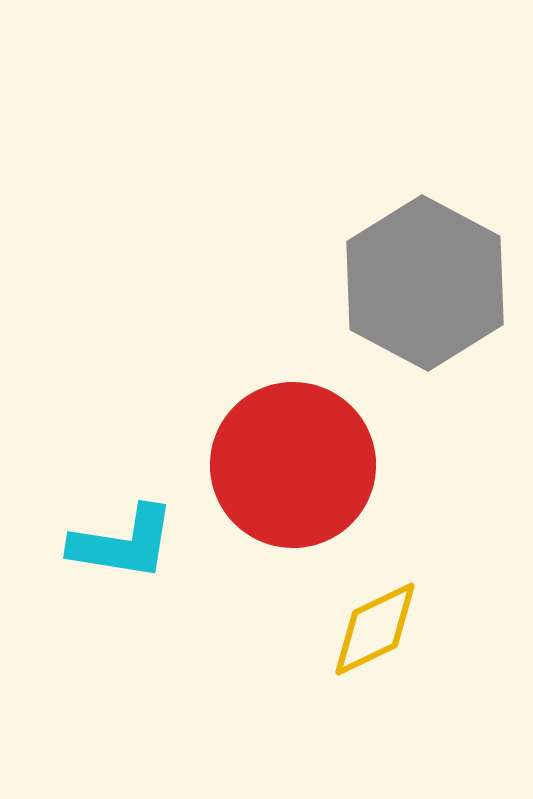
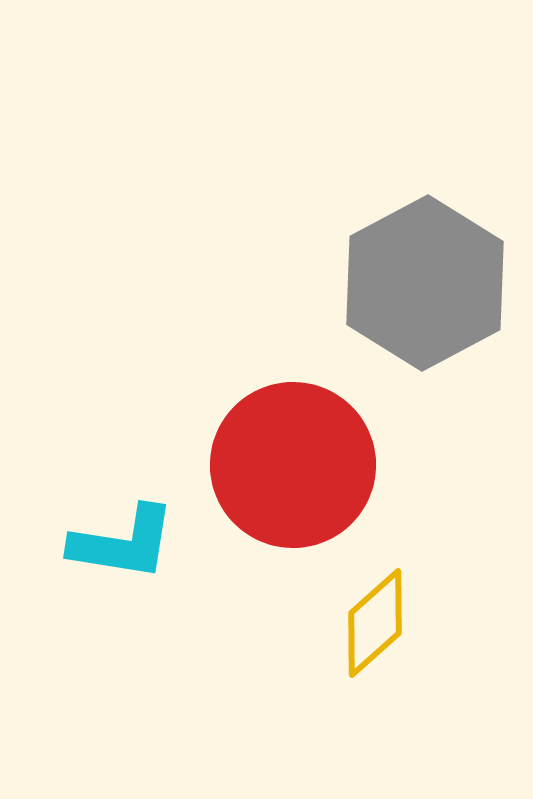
gray hexagon: rotated 4 degrees clockwise
yellow diamond: moved 6 px up; rotated 16 degrees counterclockwise
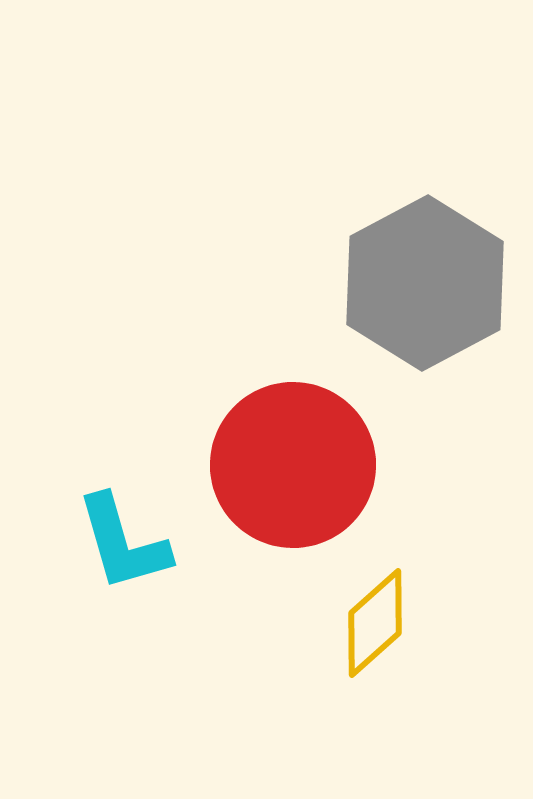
cyan L-shape: rotated 65 degrees clockwise
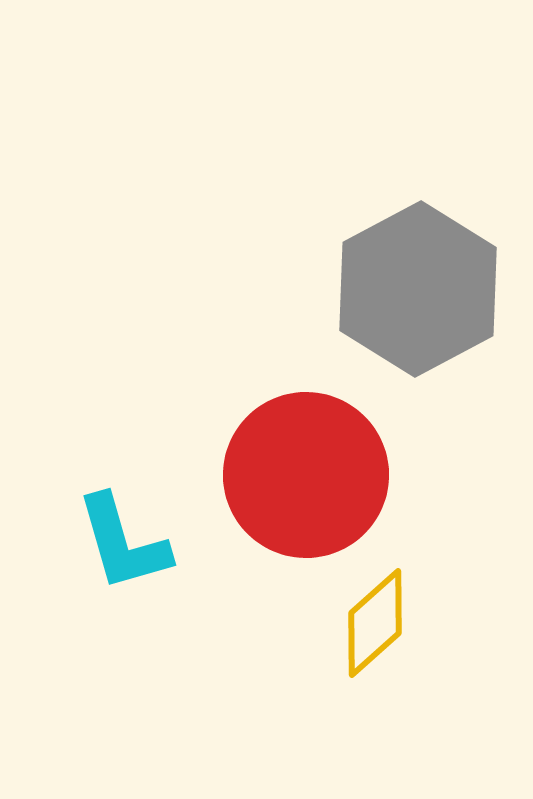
gray hexagon: moved 7 px left, 6 px down
red circle: moved 13 px right, 10 px down
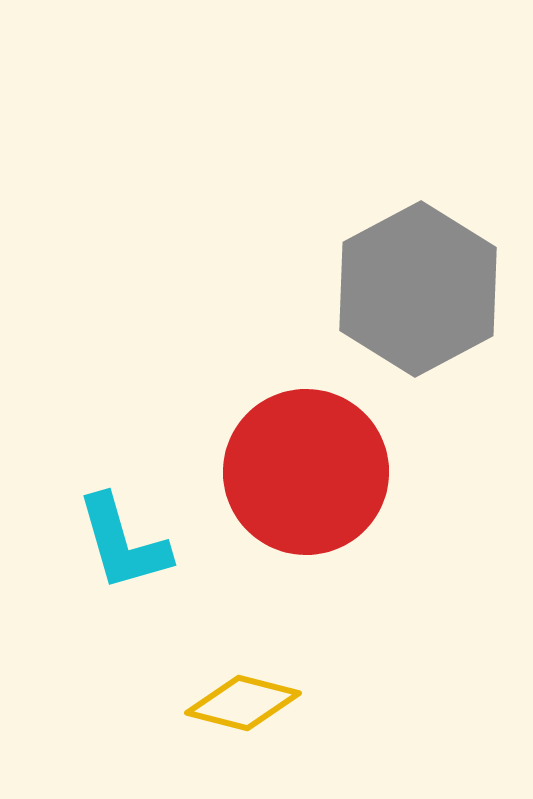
red circle: moved 3 px up
yellow diamond: moved 132 px left, 80 px down; rotated 56 degrees clockwise
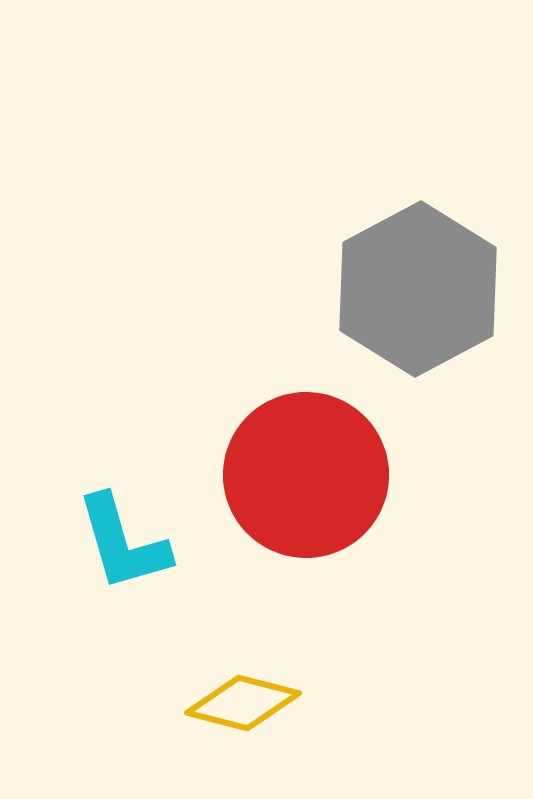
red circle: moved 3 px down
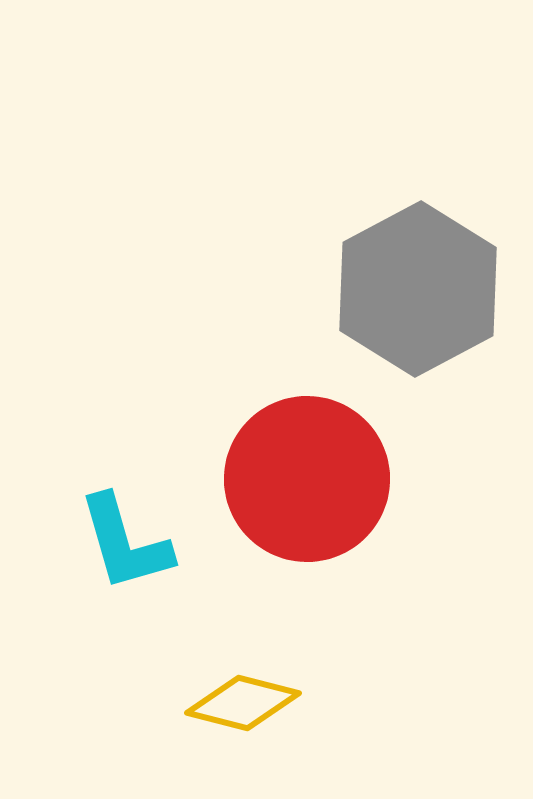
red circle: moved 1 px right, 4 px down
cyan L-shape: moved 2 px right
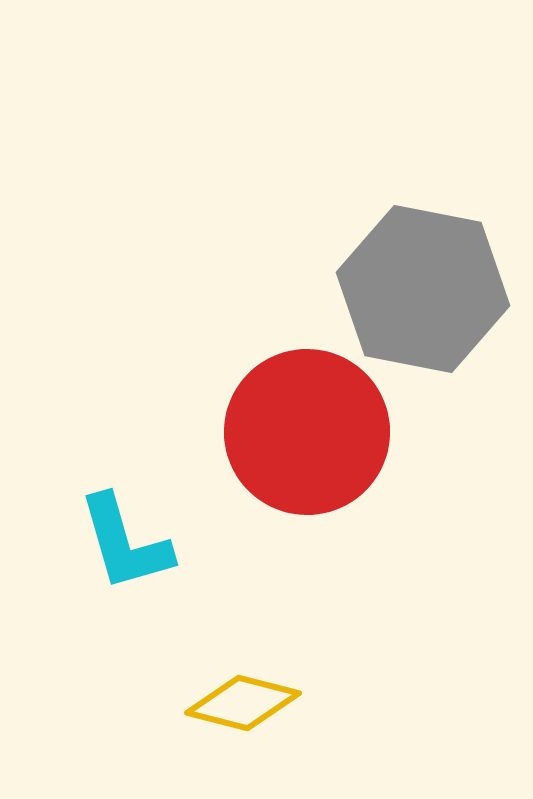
gray hexagon: moved 5 px right; rotated 21 degrees counterclockwise
red circle: moved 47 px up
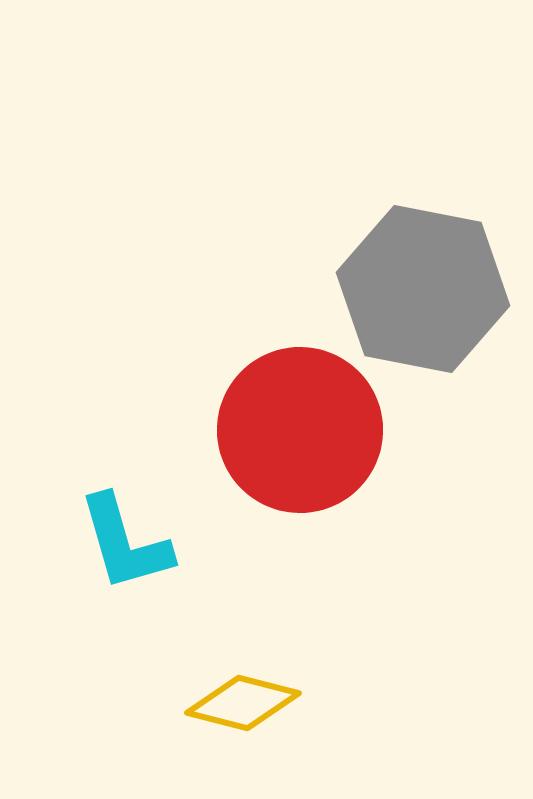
red circle: moved 7 px left, 2 px up
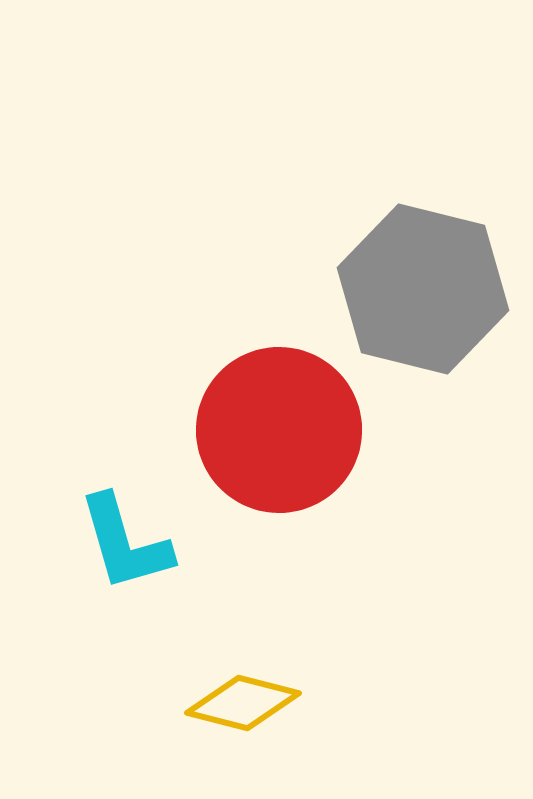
gray hexagon: rotated 3 degrees clockwise
red circle: moved 21 px left
